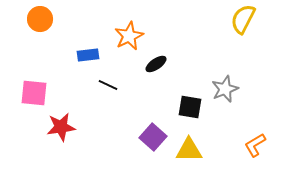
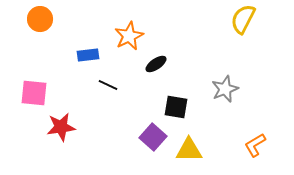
black square: moved 14 px left
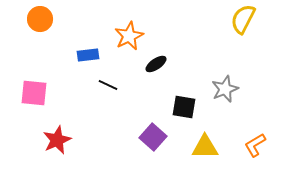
black square: moved 8 px right
red star: moved 4 px left, 13 px down; rotated 16 degrees counterclockwise
yellow triangle: moved 16 px right, 3 px up
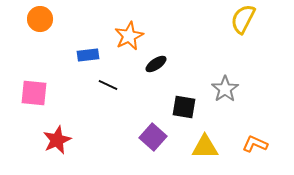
gray star: rotated 12 degrees counterclockwise
orange L-shape: moved 1 px up; rotated 55 degrees clockwise
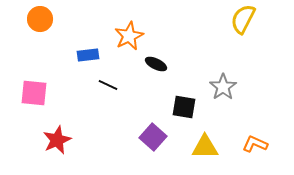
black ellipse: rotated 60 degrees clockwise
gray star: moved 2 px left, 2 px up
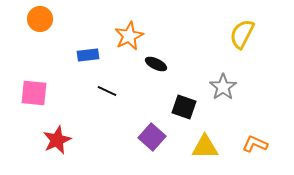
yellow semicircle: moved 1 px left, 15 px down
black line: moved 1 px left, 6 px down
black square: rotated 10 degrees clockwise
purple square: moved 1 px left
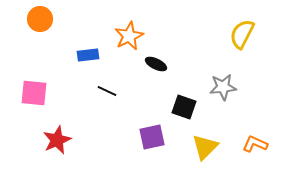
gray star: rotated 28 degrees clockwise
purple square: rotated 36 degrees clockwise
yellow triangle: rotated 44 degrees counterclockwise
